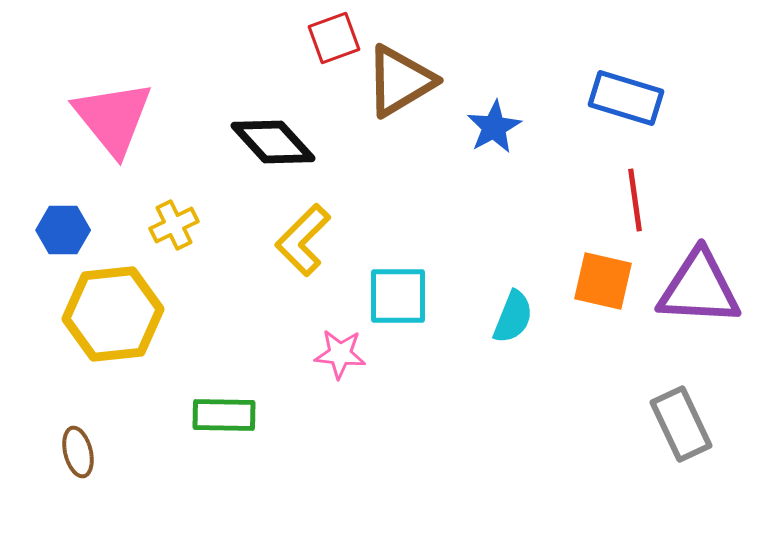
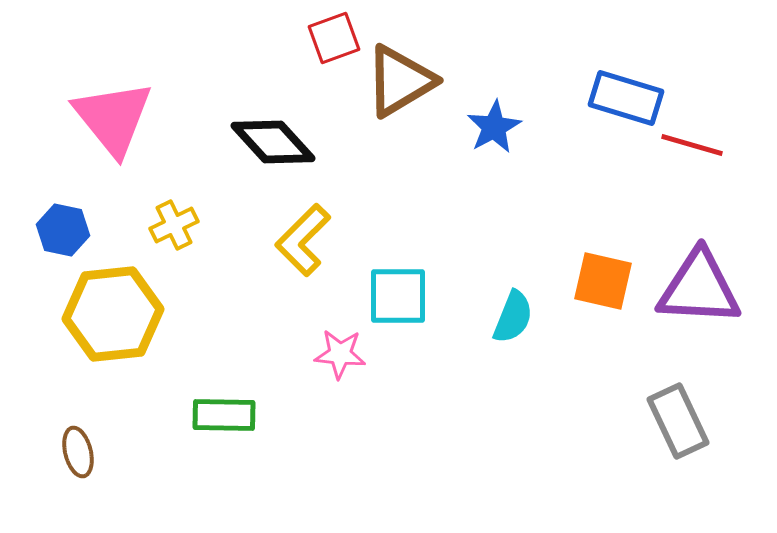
red line: moved 57 px right, 55 px up; rotated 66 degrees counterclockwise
blue hexagon: rotated 12 degrees clockwise
gray rectangle: moved 3 px left, 3 px up
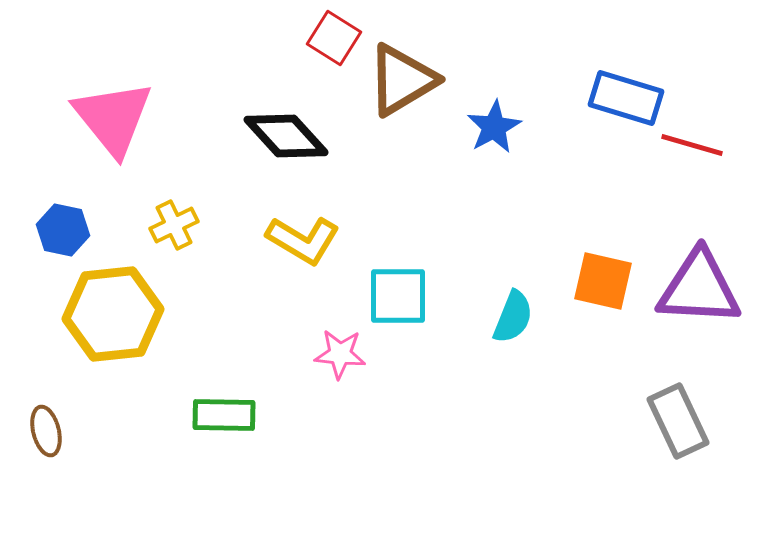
red square: rotated 38 degrees counterclockwise
brown triangle: moved 2 px right, 1 px up
black diamond: moved 13 px right, 6 px up
yellow L-shape: rotated 104 degrees counterclockwise
brown ellipse: moved 32 px left, 21 px up
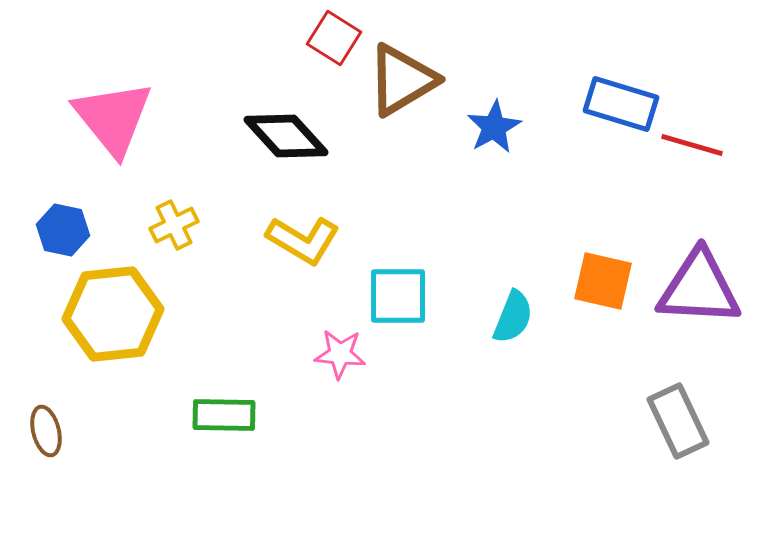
blue rectangle: moved 5 px left, 6 px down
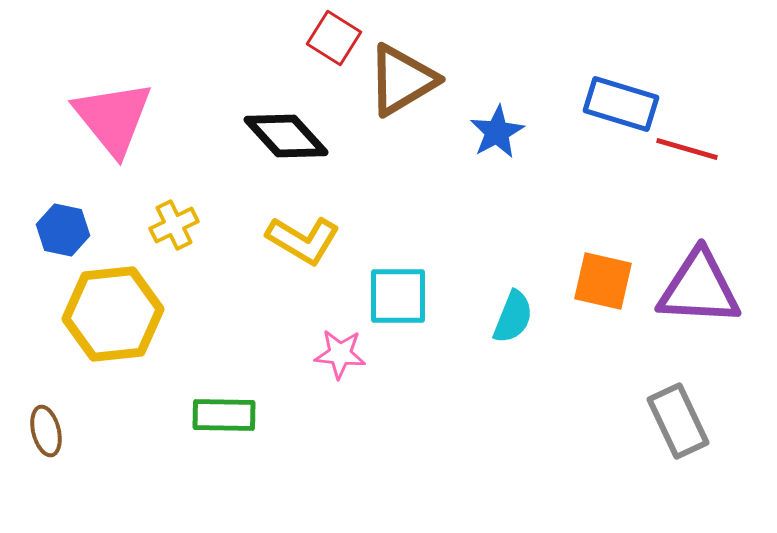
blue star: moved 3 px right, 5 px down
red line: moved 5 px left, 4 px down
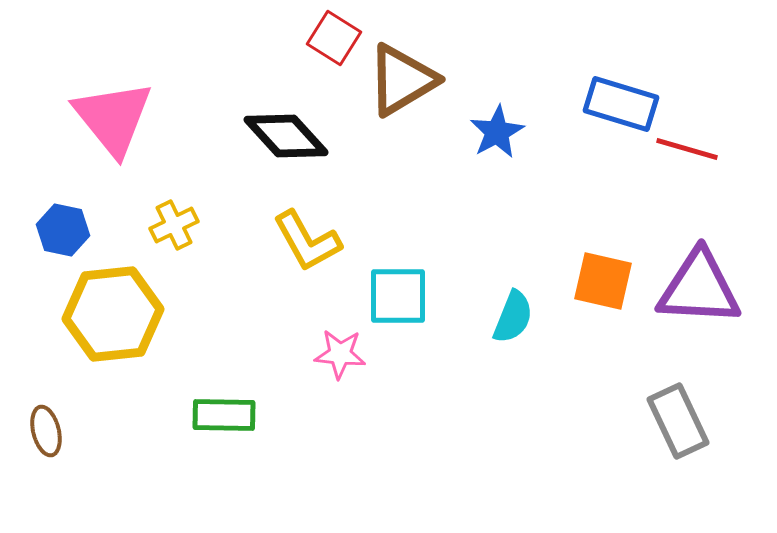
yellow L-shape: moved 4 px right, 1 px down; rotated 30 degrees clockwise
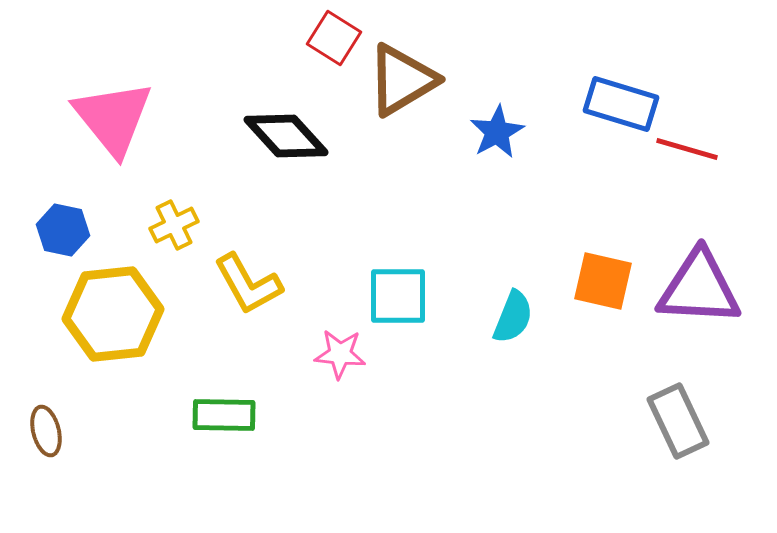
yellow L-shape: moved 59 px left, 43 px down
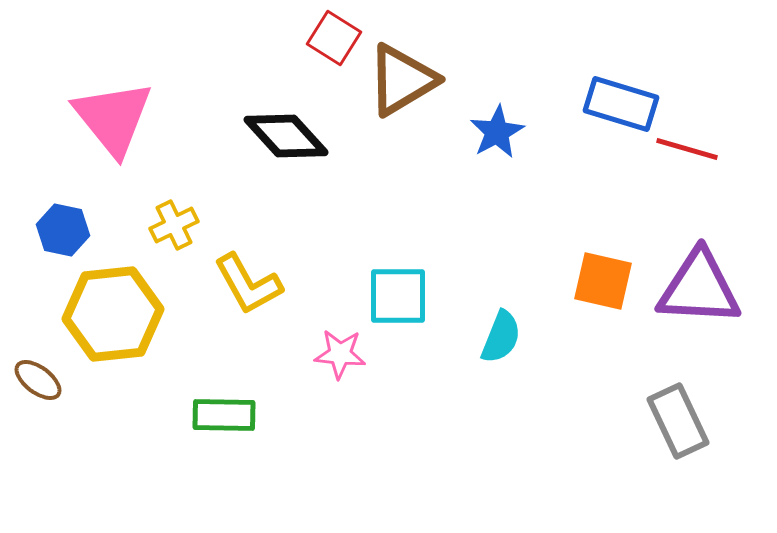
cyan semicircle: moved 12 px left, 20 px down
brown ellipse: moved 8 px left, 51 px up; rotated 39 degrees counterclockwise
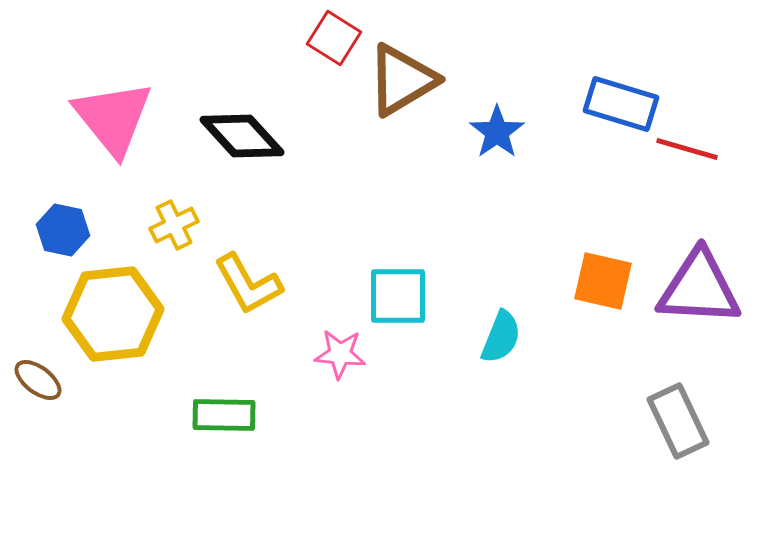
blue star: rotated 6 degrees counterclockwise
black diamond: moved 44 px left
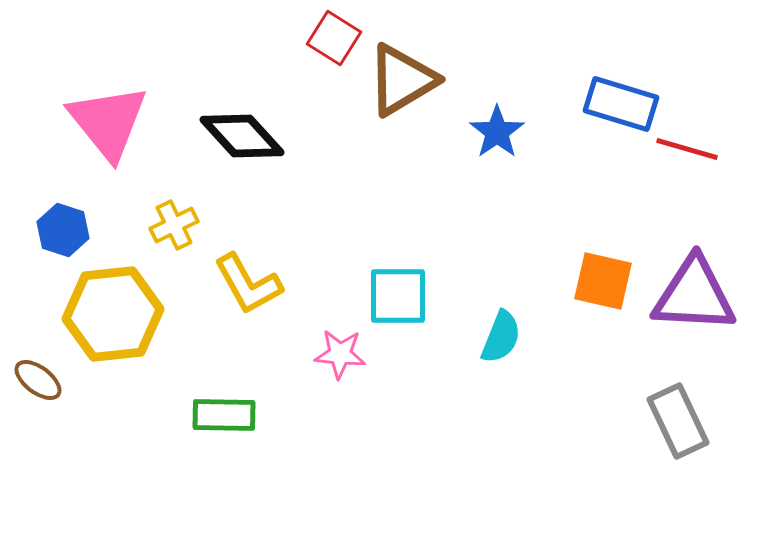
pink triangle: moved 5 px left, 4 px down
blue hexagon: rotated 6 degrees clockwise
purple triangle: moved 5 px left, 7 px down
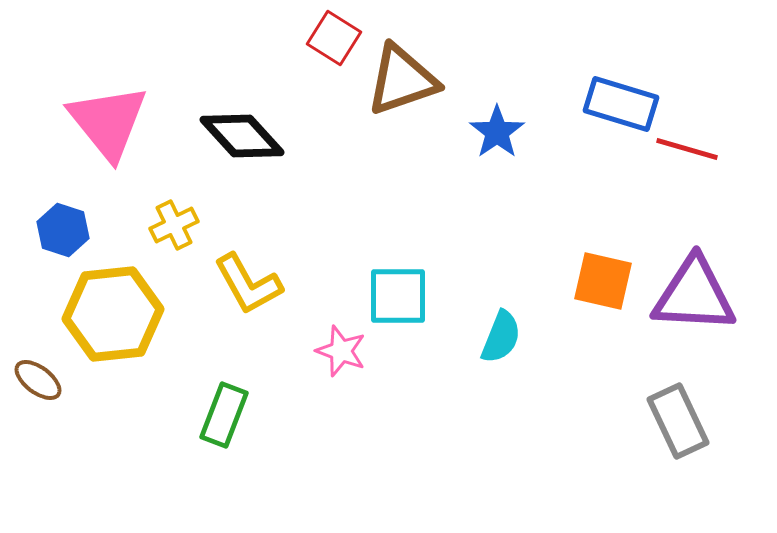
brown triangle: rotated 12 degrees clockwise
pink star: moved 1 px right, 3 px up; rotated 15 degrees clockwise
green rectangle: rotated 70 degrees counterclockwise
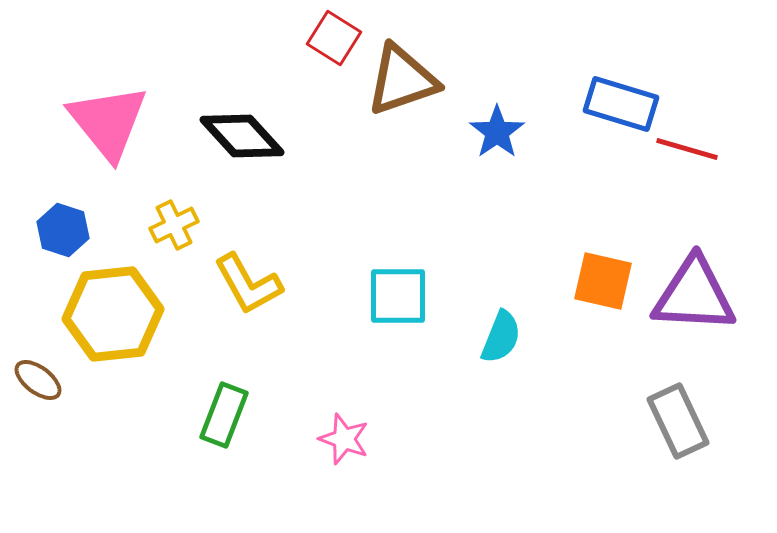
pink star: moved 3 px right, 88 px down
